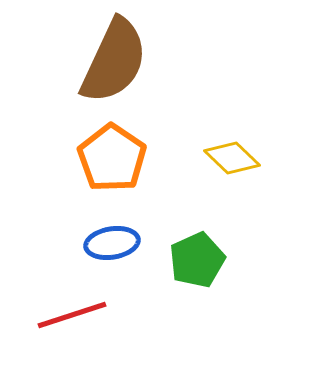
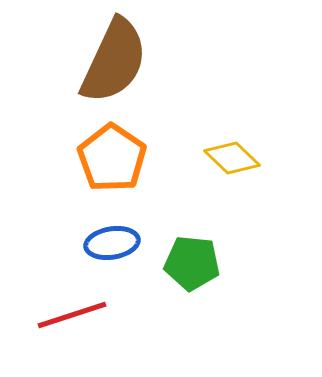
green pentagon: moved 5 px left, 3 px down; rotated 30 degrees clockwise
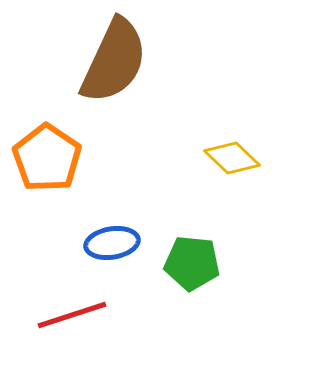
orange pentagon: moved 65 px left
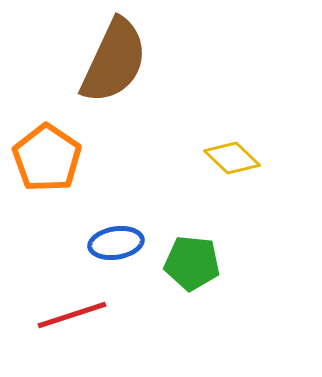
blue ellipse: moved 4 px right
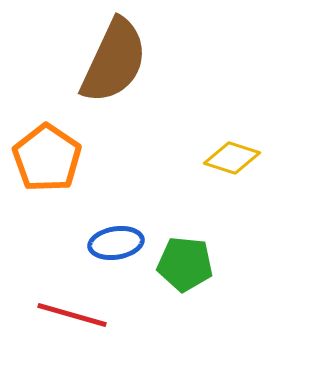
yellow diamond: rotated 26 degrees counterclockwise
green pentagon: moved 7 px left, 1 px down
red line: rotated 34 degrees clockwise
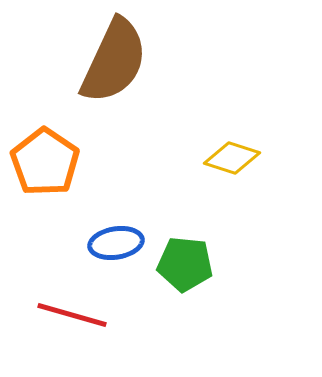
orange pentagon: moved 2 px left, 4 px down
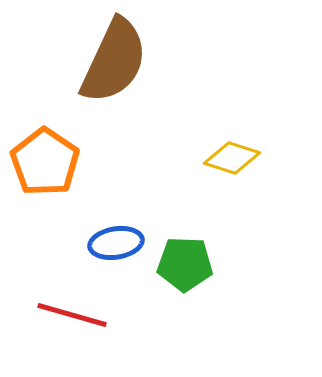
green pentagon: rotated 4 degrees counterclockwise
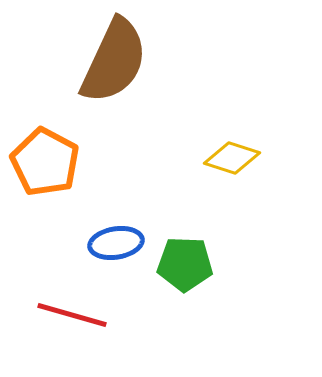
orange pentagon: rotated 6 degrees counterclockwise
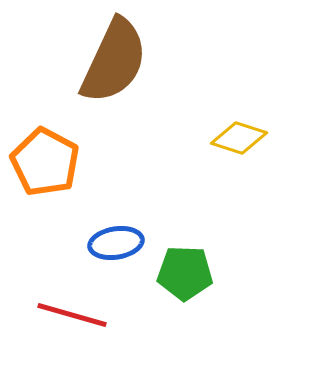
yellow diamond: moved 7 px right, 20 px up
green pentagon: moved 9 px down
